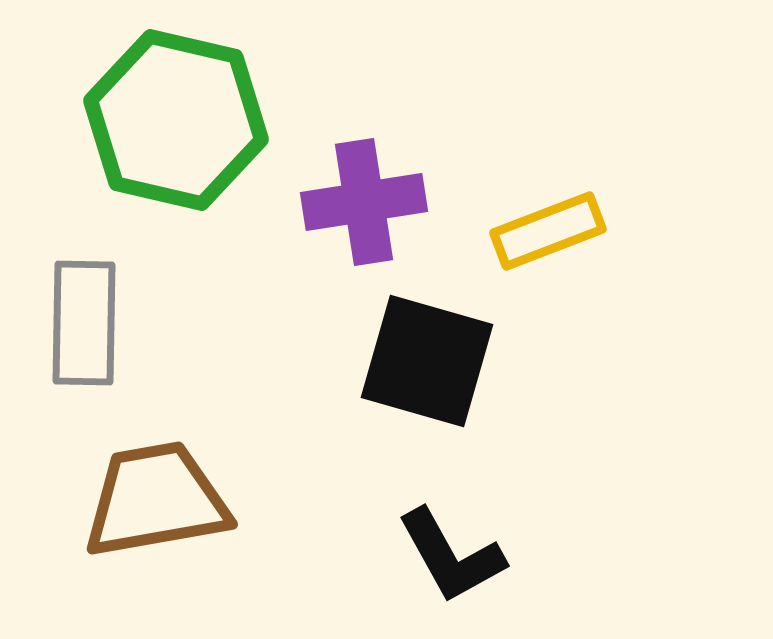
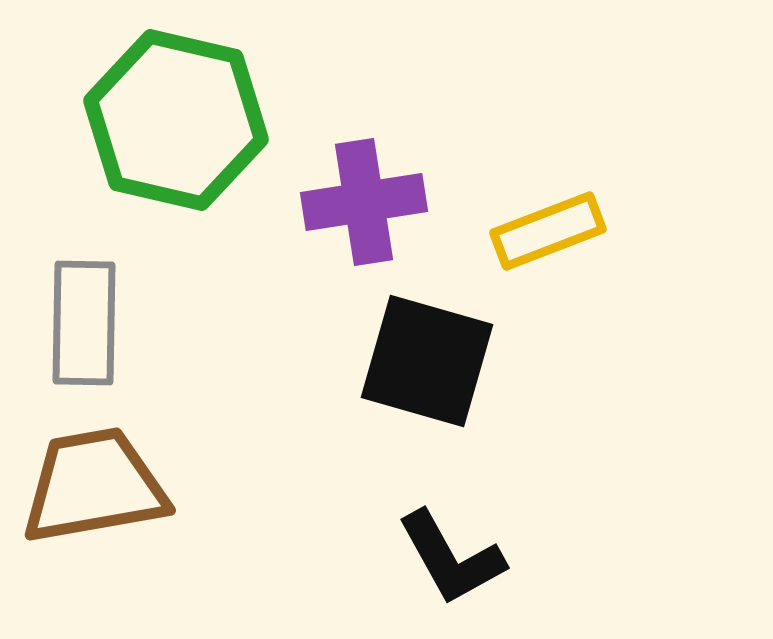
brown trapezoid: moved 62 px left, 14 px up
black L-shape: moved 2 px down
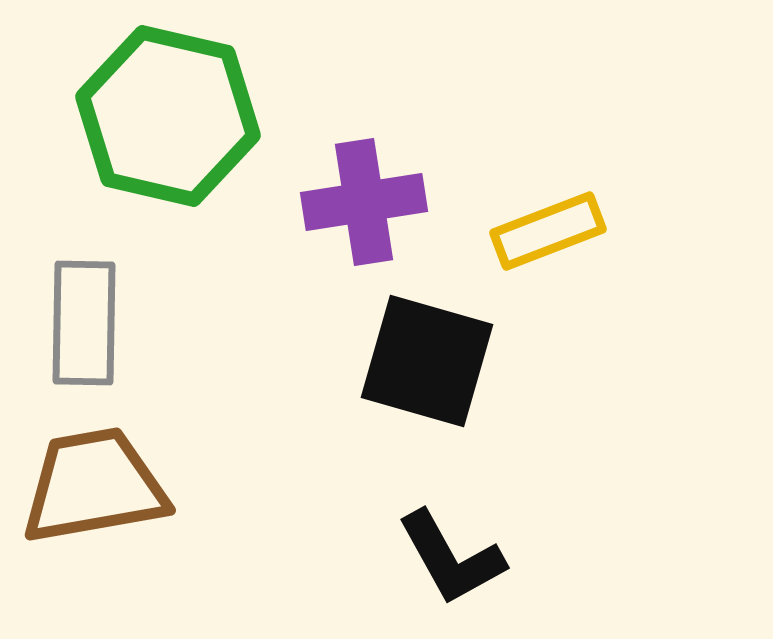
green hexagon: moved 8 px left, 4 px up
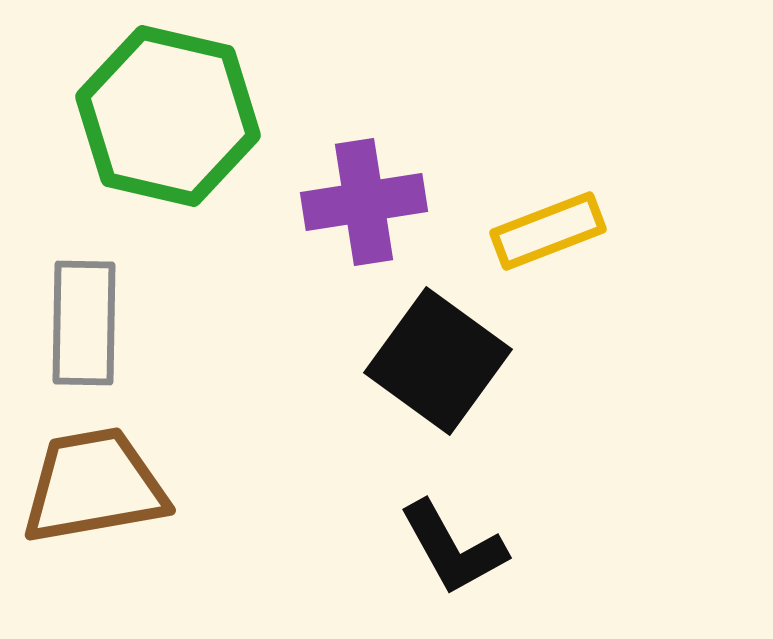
black square: moved 11 px right; rotated 20 degrees clockwise
black L-shape: moved 2 px right, 10 px up
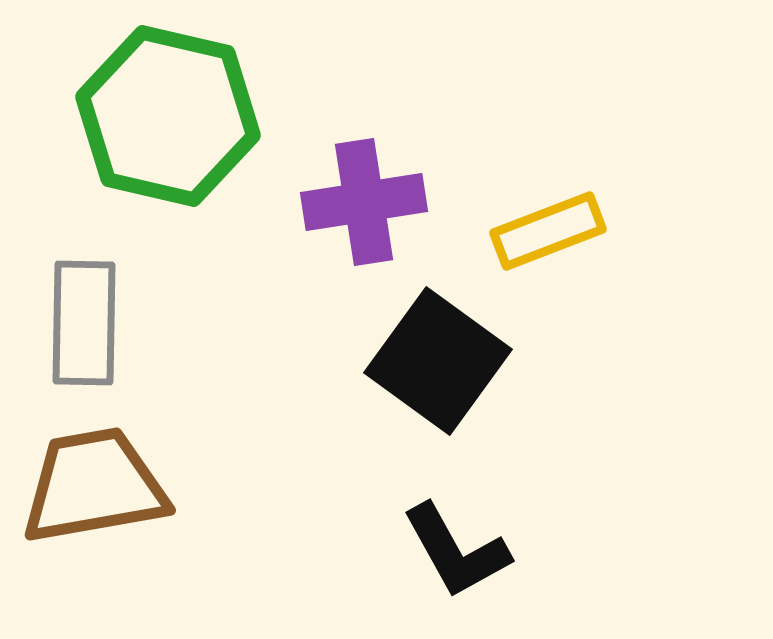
black L-shape: moved 3 px right, 3 px down
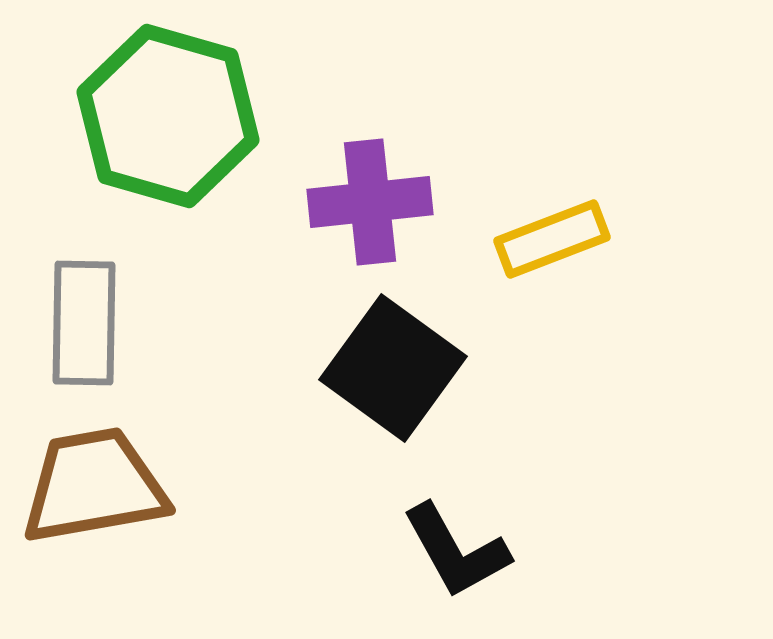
green hexagon: rotated 3 degrees clockwise
purple cross: moved 6 px right; rotated 3 degrees clockwise
yellow rectangle: moved 4 px right, 8 px down
black square: moved 45 px left, 7 px down
